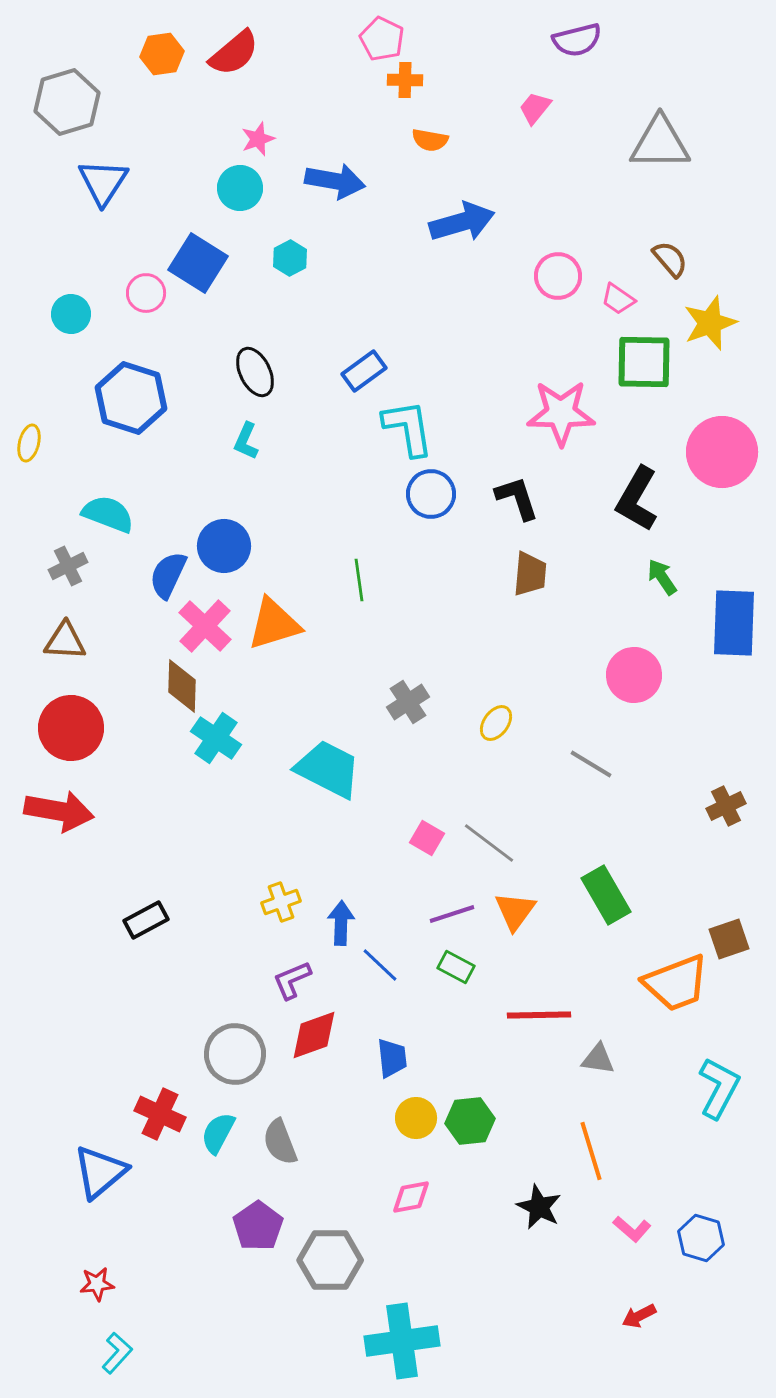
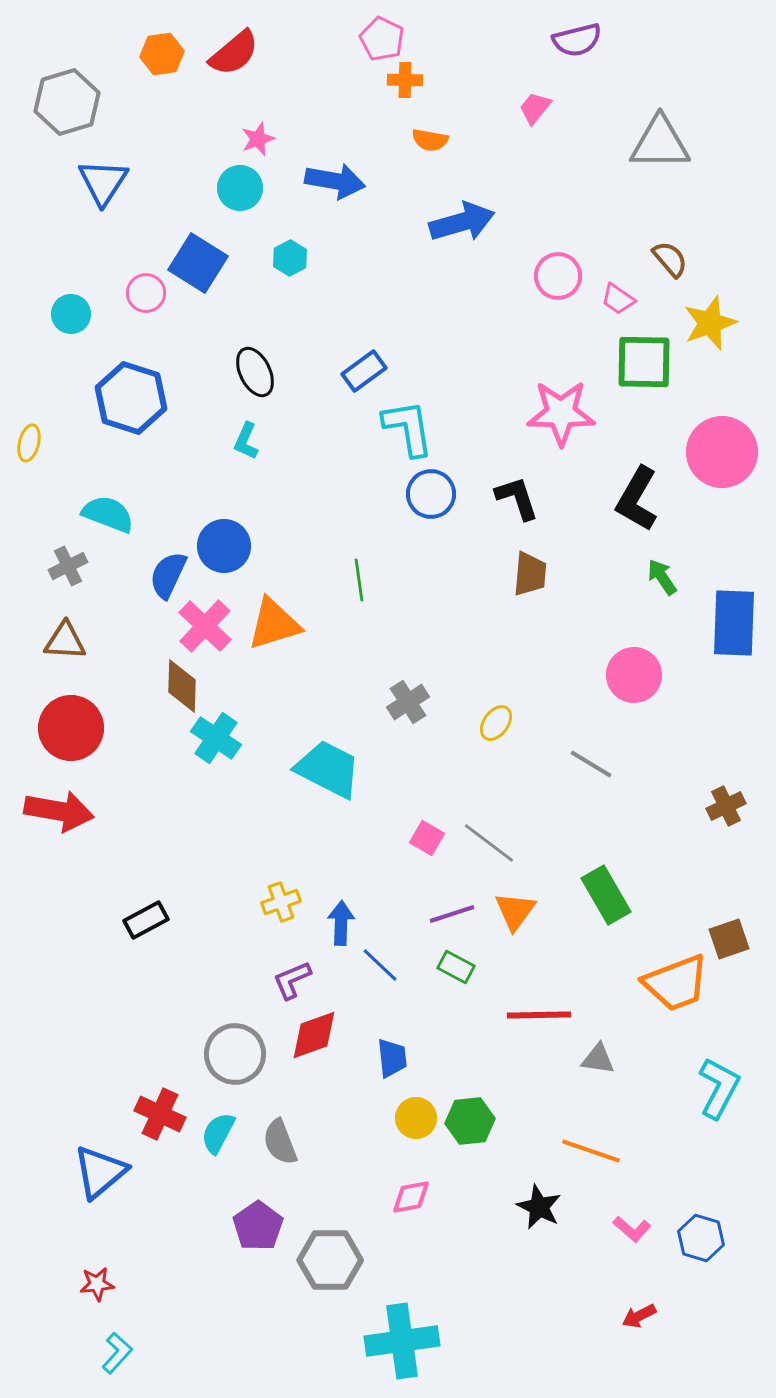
orange line at (591, 1151): rotated 54 degrees counterclockwise
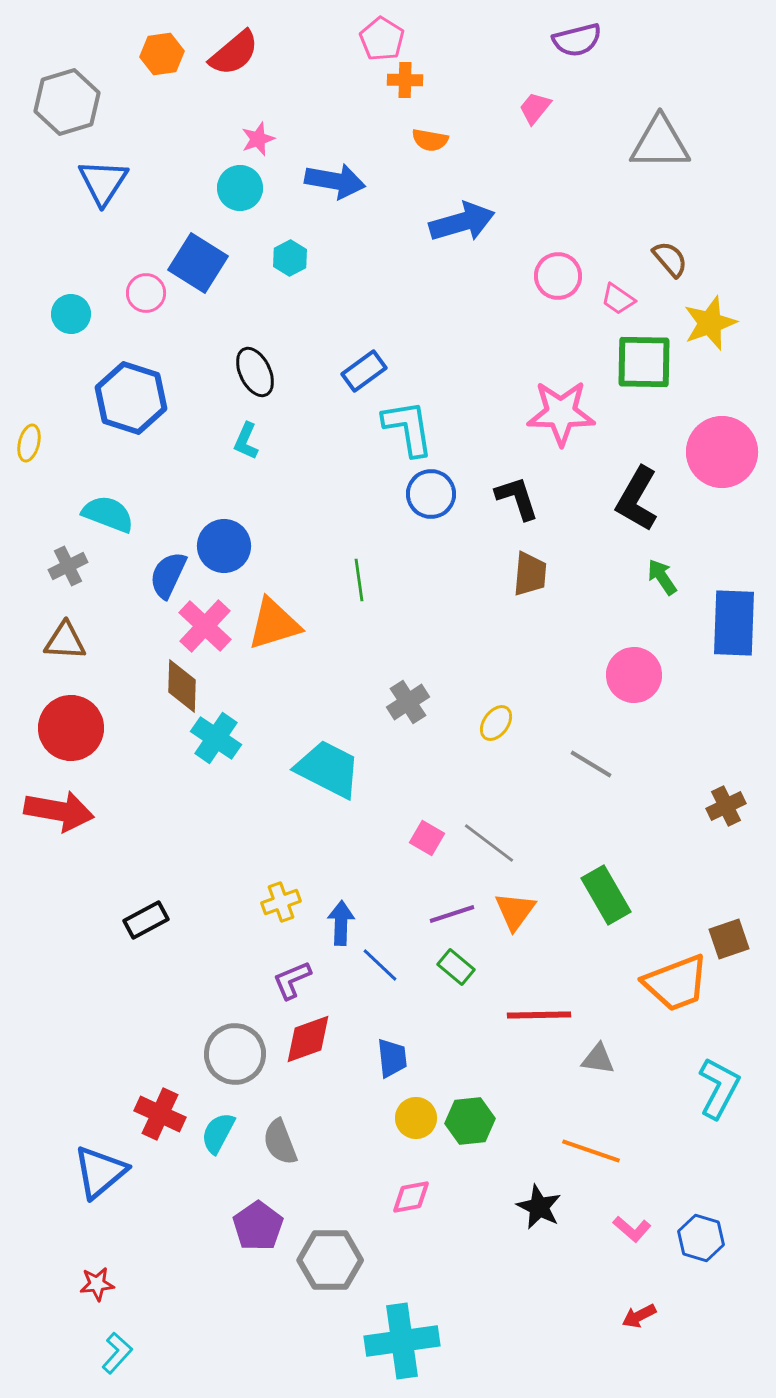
pink pentagon at (382, 39): rotated 6 degrees clockwise
green rectangle at (456, 967): rotated 12 degrees clockwise
red diamond at (314, 1035): moved 6 px left, 4 px down
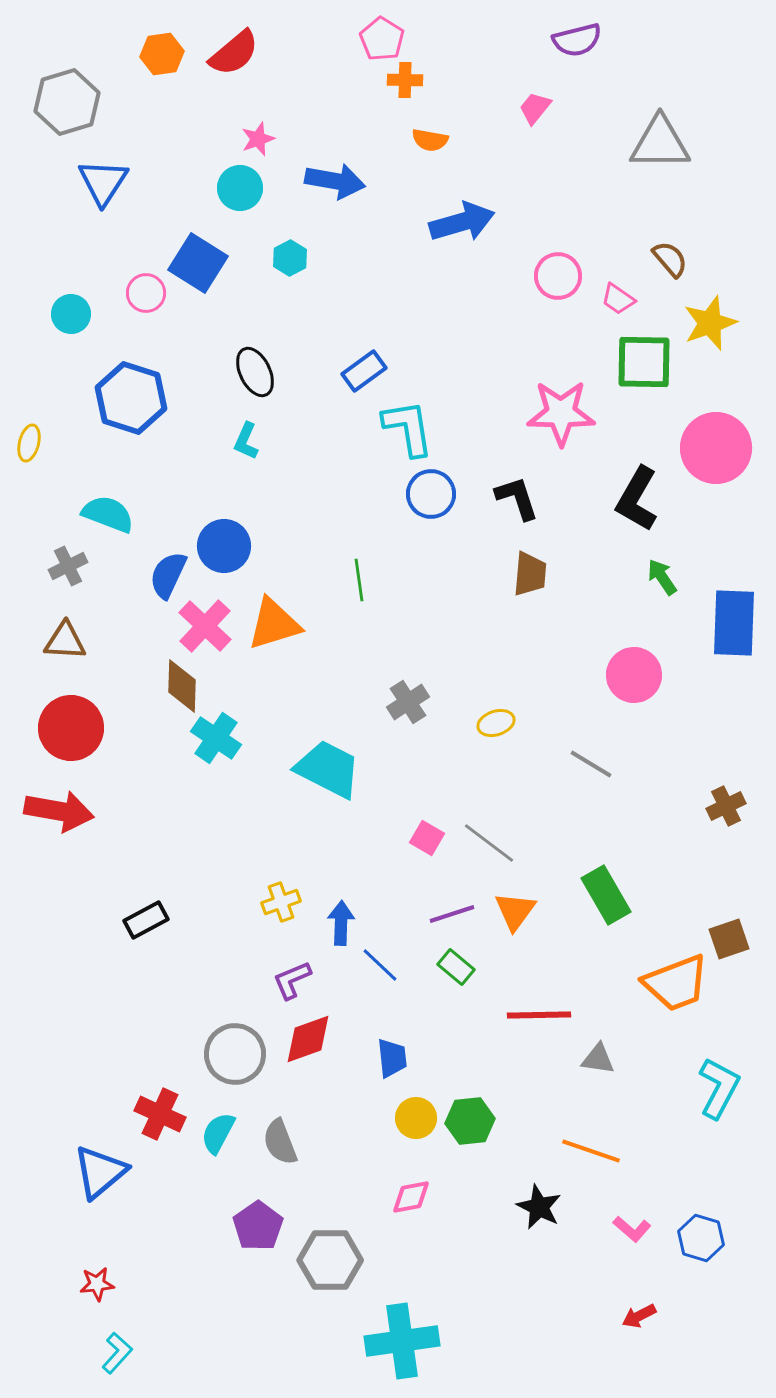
pink circle at (722, 452): moved 6 px left, 4 px up
yellow ellipse at (496, 723): rotated 36 degrees clockwise
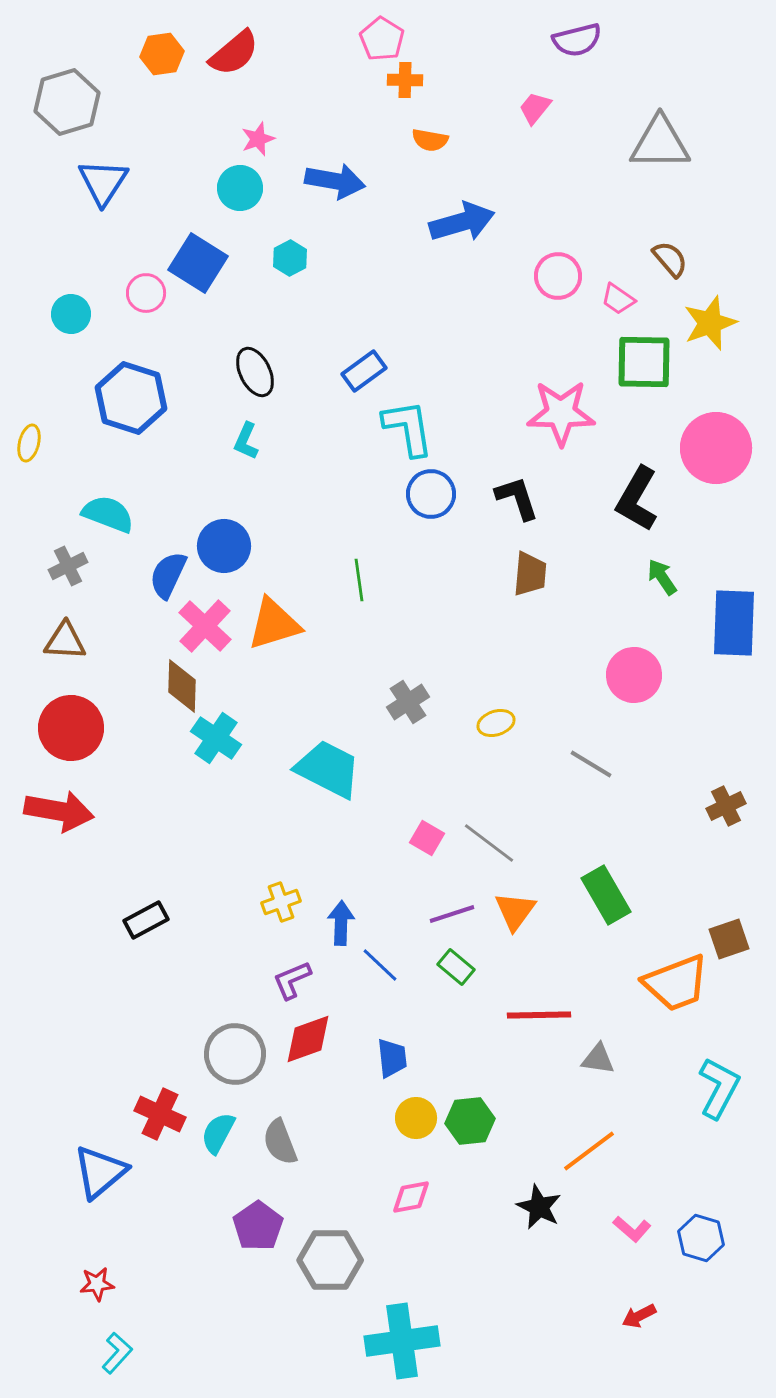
orange line at (591, 1151): moved 2 px left; rotated 56 degrees counterclockwise
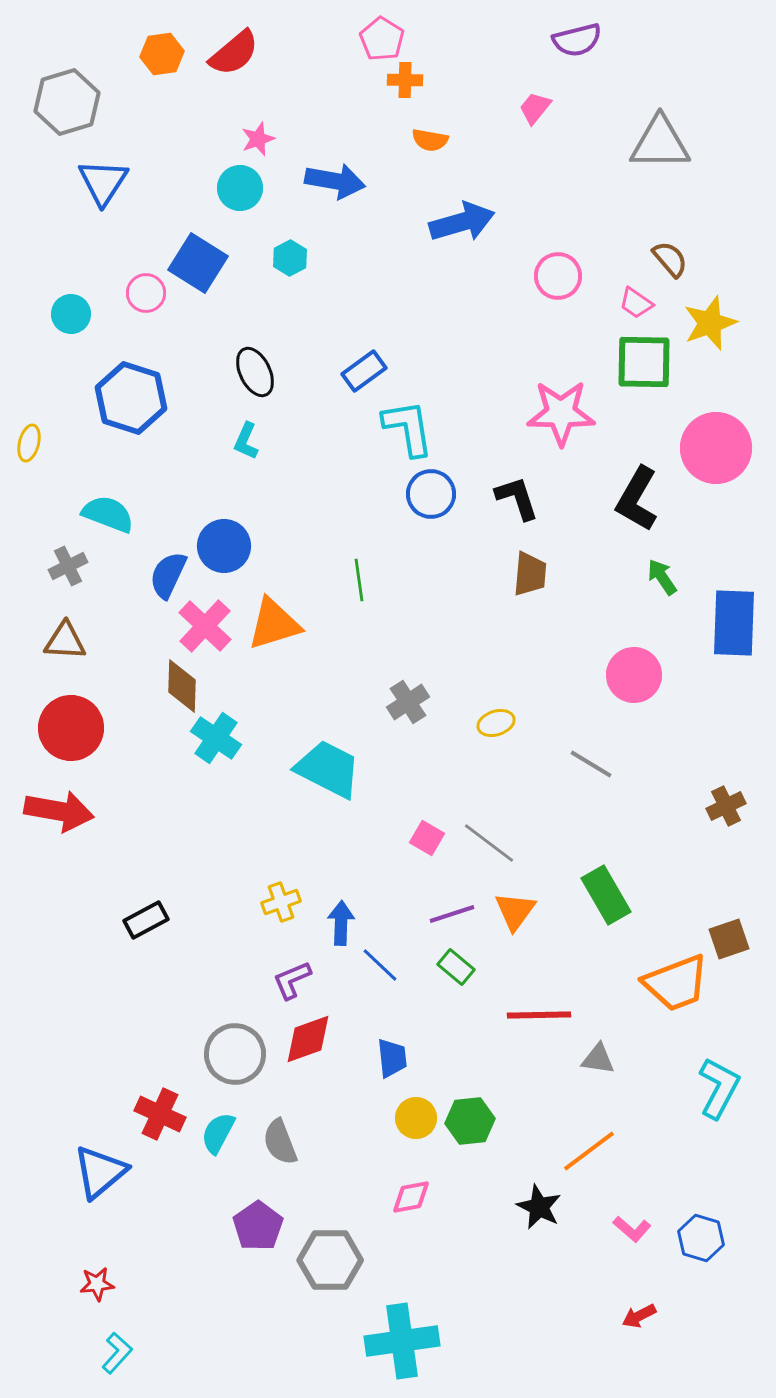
pink trapezoid at (618, 299): moved 18 px right, 4 px down
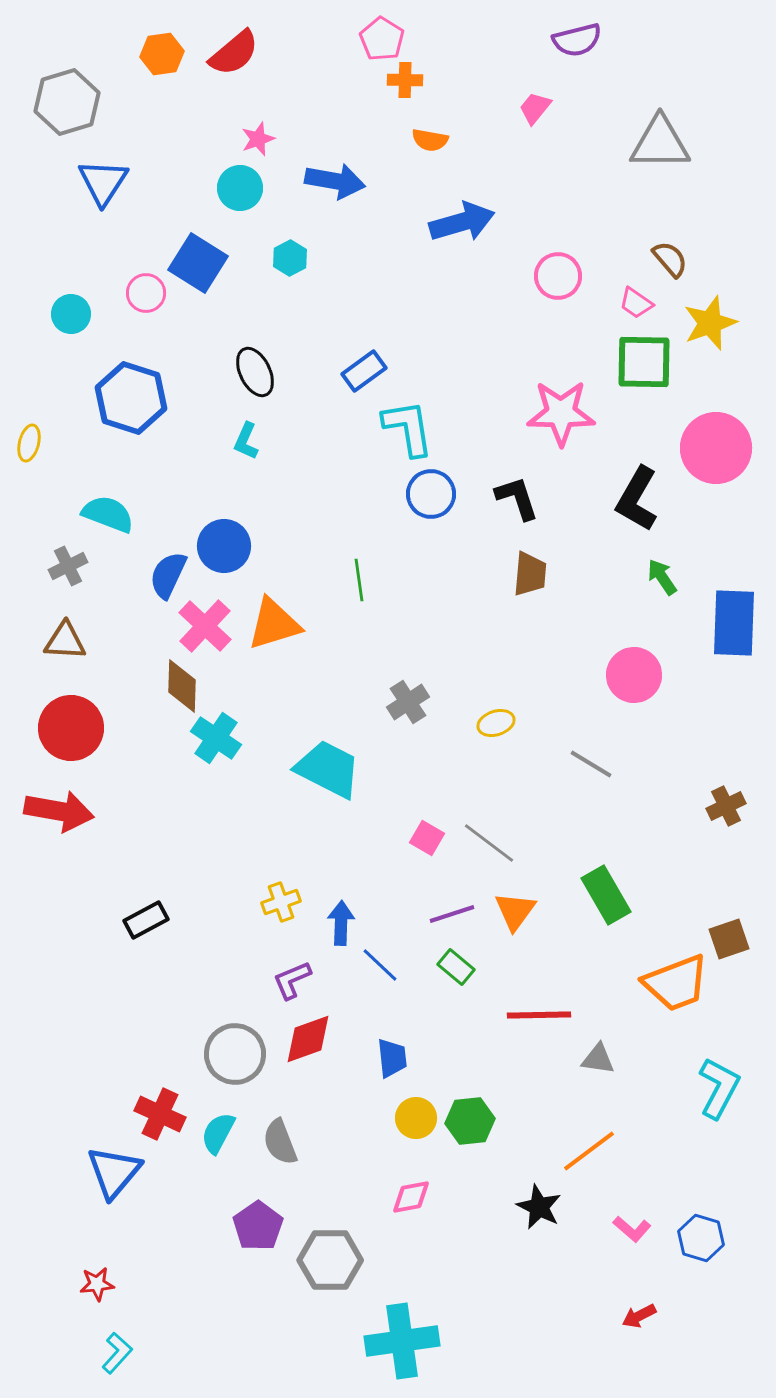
blue triangle at (100, 1172): moved 14 px right; rotated 10 degrees counterclockwise
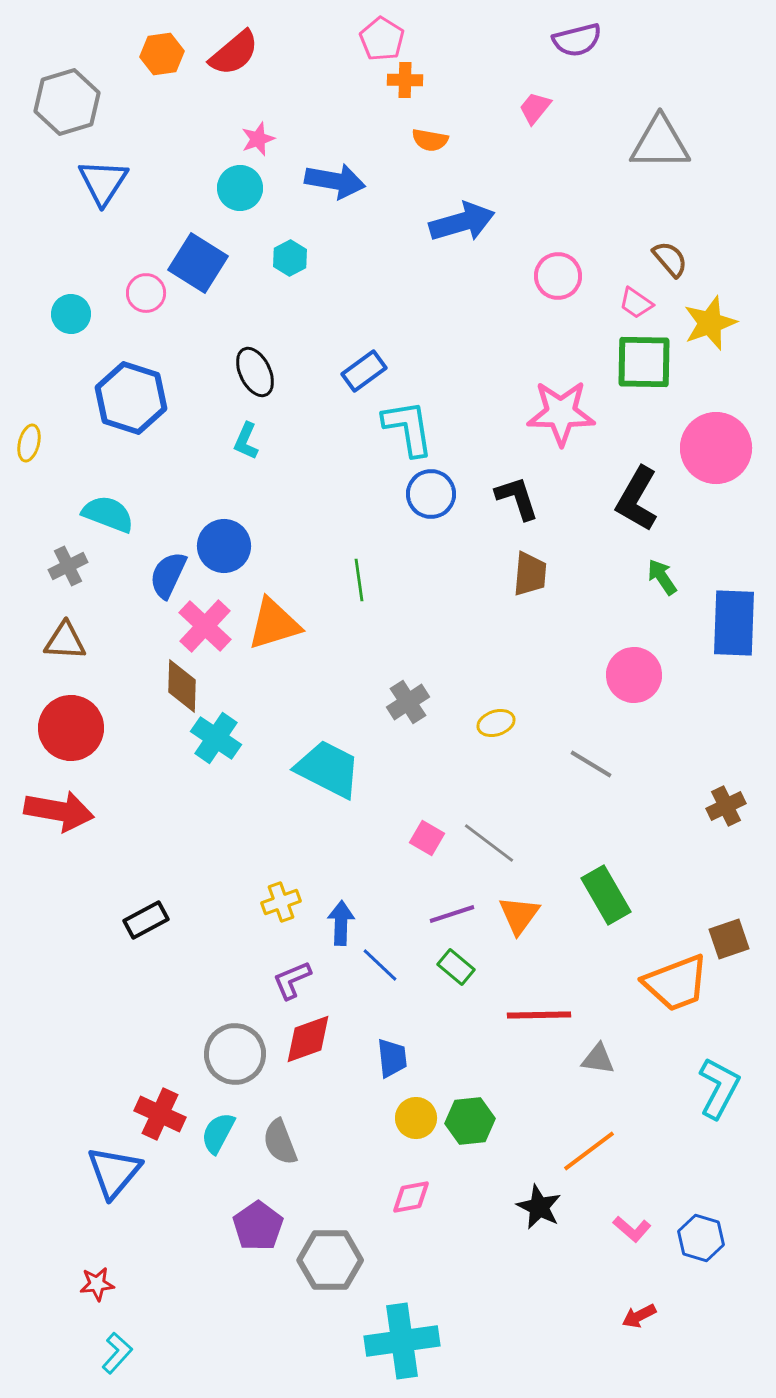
orange triangle at (515, 911): moved 4 px right, 4 px down
